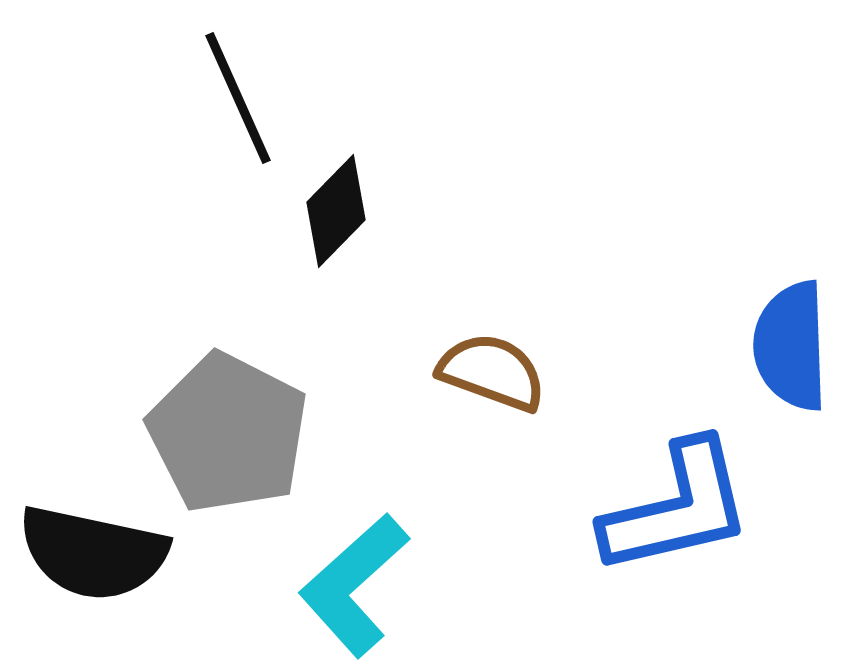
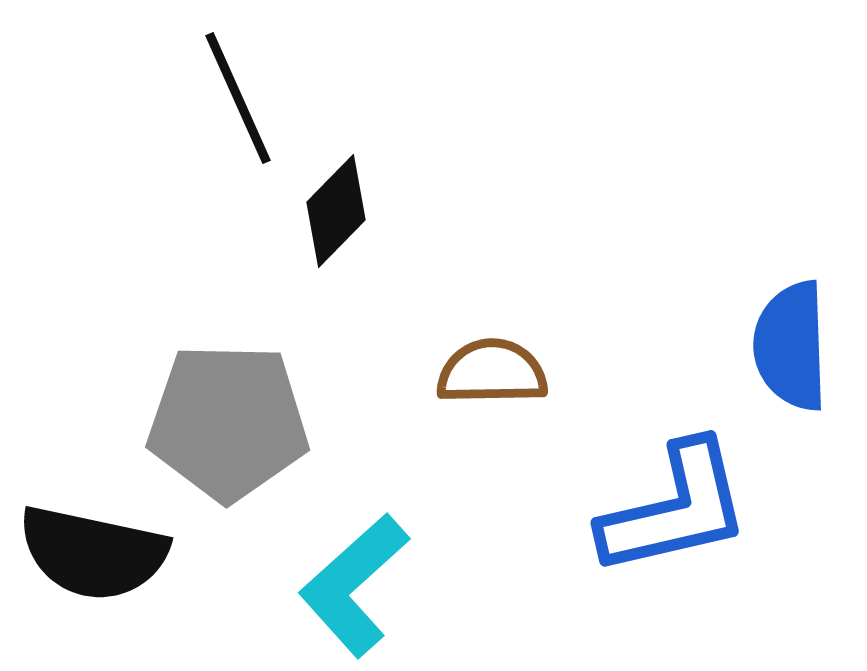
brown semicircle: rotated 21 degrees counterclockwise
gray pentagon: moved 11 px up; rotated 26 degrees counterclockwise
blue L-shape: moved 2 px left, 1 px down
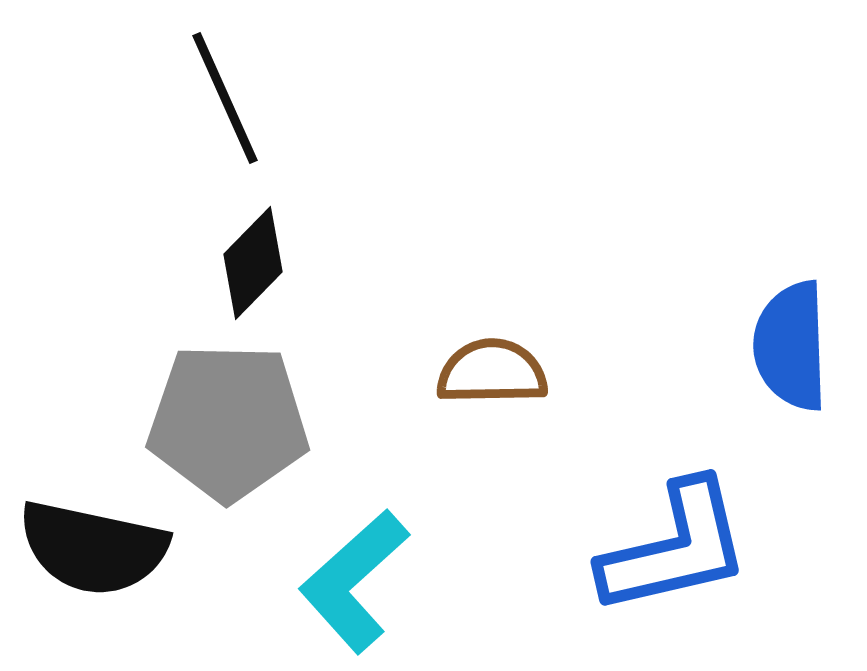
black line: moved 13 px left
black diamond: moved 83 px left, 52 px down
blue L-shape: moved 39 px down
black semicircle: moved 5 px up
cyan L-shape: moved 4 px up
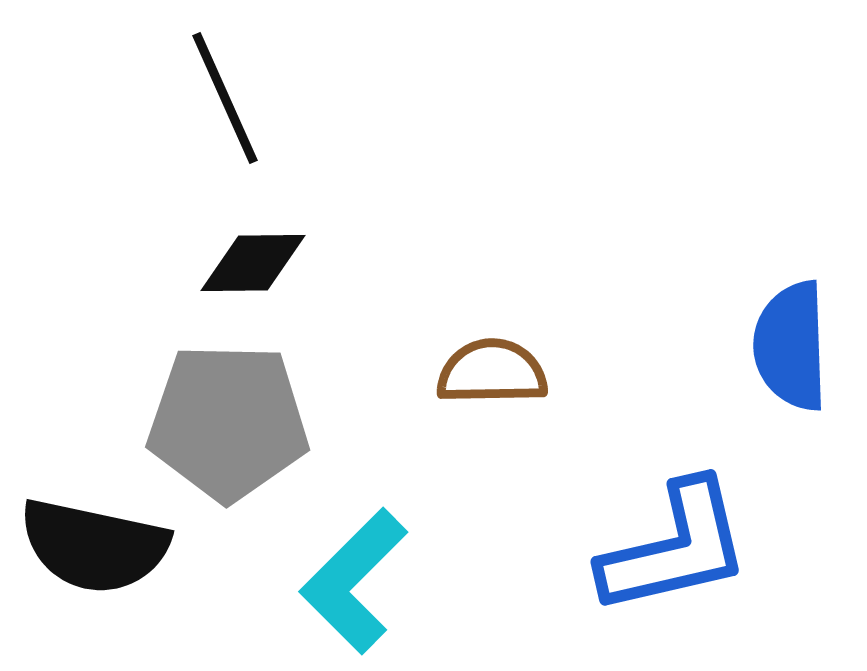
black diamond: rotated 45 degrees clockwise
black semicircle: moved 1 px right, 2 px up
cyan L-shape: rotated 3 degrees counterclockwise
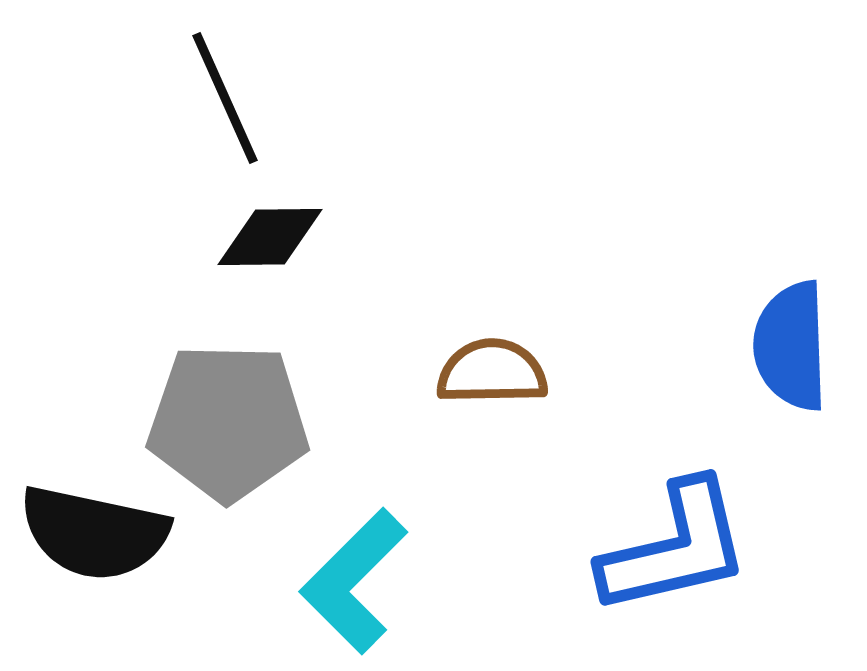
black diamond: moved 17 px right, 26 px up
black semicircle: moved 13 px up
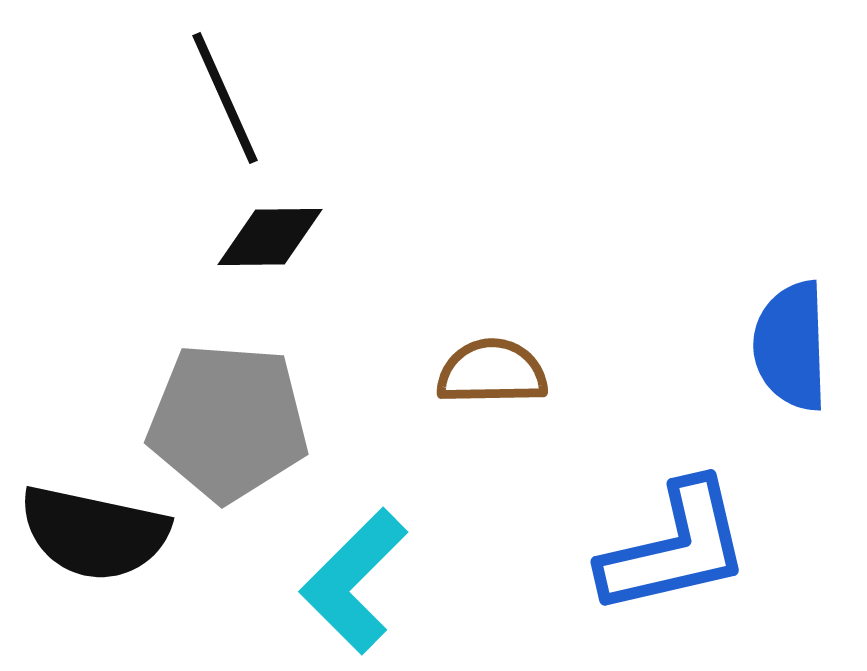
gray pentagon: rotated 3 degrees clockwise
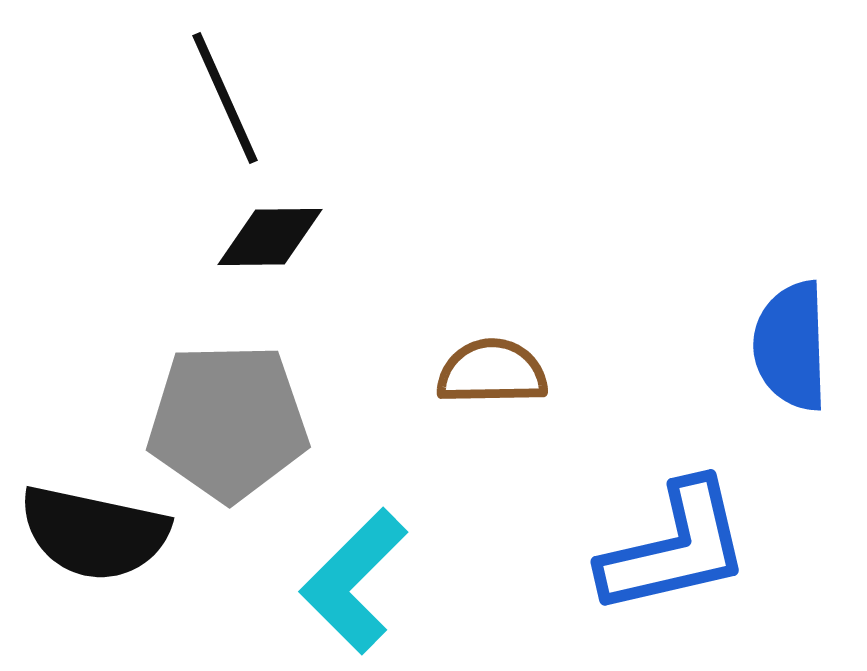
gray pentagon: rotated 5 degrees counterclockwise
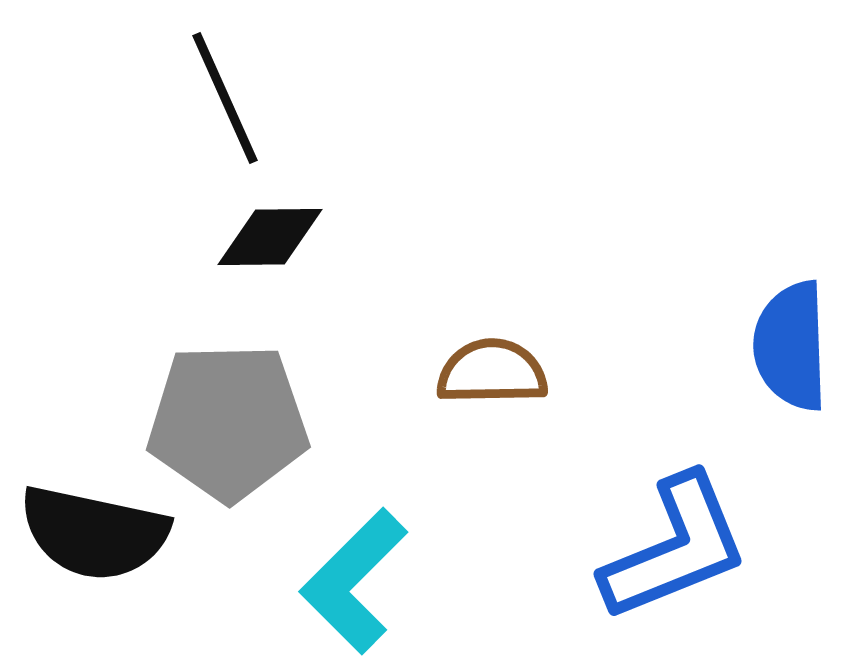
blue L-shape: rotated 9 degrees counterclockwise
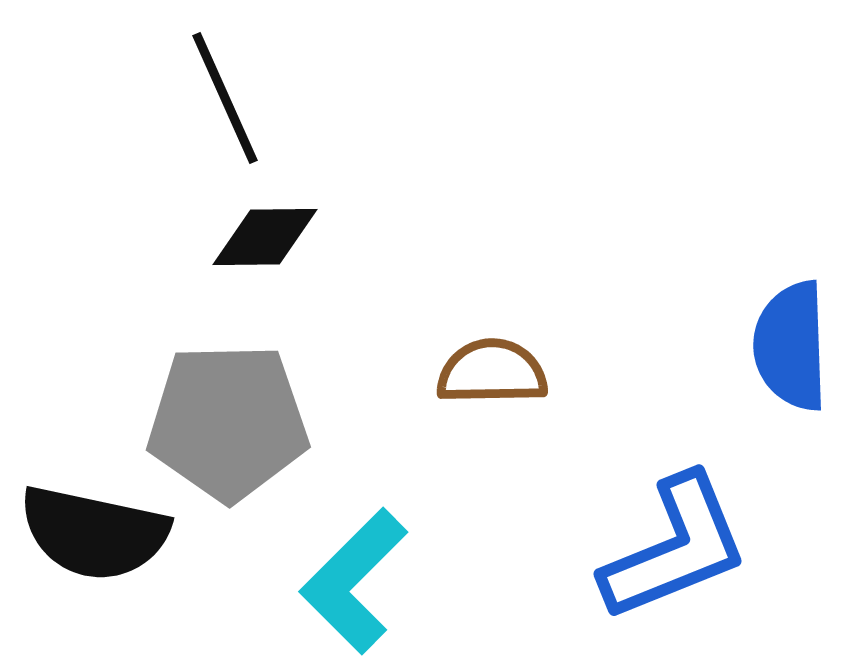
black diamond: moved 5 px left
